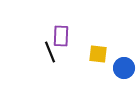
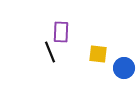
purple rectangle: moved 4 px up
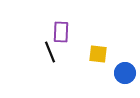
blue circle: moved 1 px right, 5 px down
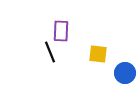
purple rectangle: moved 1 px up
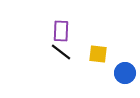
black line: moved 11 px right; rotated 30 degrees counterclockwise
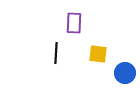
purple rectangle: moved 13 px right, 8 px up
black line: moved 5 px left, 1 px down; rotated 55 degrees clockwise
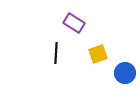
purple rectangle: rotated 60 degrees counterclockwise
yellow square: rotated 24 degrees counterclockwise
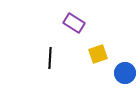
black line: moved 6 px left, 5 px down
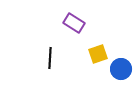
blue circle: moved 4 px left, 4 px up
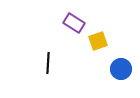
yellow square: moved 13 px up
black line: moved 2 px left, 5 px down
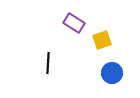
yellow square: moved 4 px right, 1 px up
blue circle: moved 9 px left, 4 px down
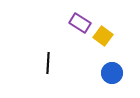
purple rectangle: moved 6 px right
yellow square: moved 1 px right, 4 px up; rotated 36 degrees counterclockwise
